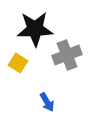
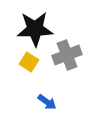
yellow square: moved 11 px right, 1 px up
blue arrow: rotated 24 degrees counterclockwise
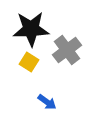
black star: moved 4 px left
gray cross: moved 5 px up; rotated 16 degrees counterclockwise
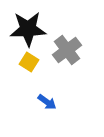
black star: moved 3 px left
